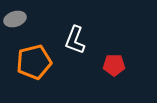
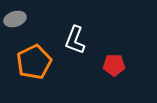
orange pentagon: rotated 12 degrees counterclockwise
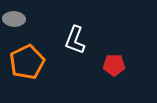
gray ellipse: moved 1 px left; rotated 20 degrees clockwise
orange pentagon: moved 7 px left
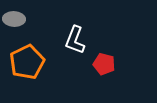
red pentagon: moved 10 px left, 1 px up; rotated 15 degrees clockwise
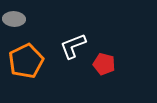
white L-shape: moved 2 px left, 6 px down; rotated 48 degrees clockwise
orange pentagon: moved 1 px left, 1 px up
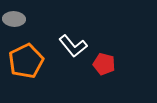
white L-shape: rotated 108 degrees counterclockwise
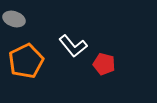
gray ellipse: rotated 15 degrees clockwise
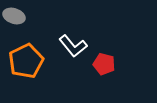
gray ellipse: moved 3 px up
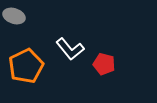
white L-shape: moved 3 px left, 3 px down
orange pentagon: moved 5 px down
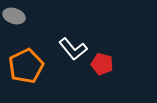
white L-shape: moved 3 px right
red pentagon: moved 2 px left
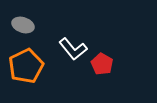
gray ellipse: moved 9 px right, 9 px down
red pentagon: rotated 15 degrees clockwise
